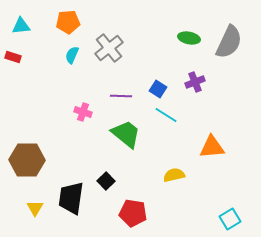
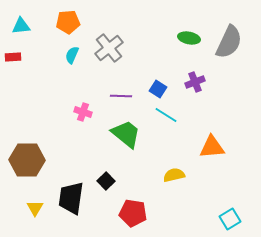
red rectangle: rotated 21 degrees counterclockwise
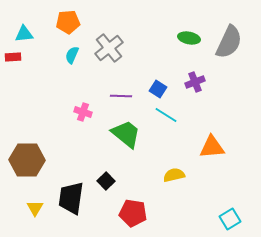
cyan triangle: moved 3 px right, 8 px down
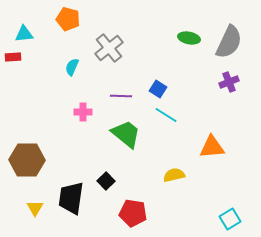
orange pentagon: moved 3 px up; rotated 20 degrees clockwise
cyan semicircle: moved 12 px down
purple cross: moved 34 px right
pink cross: rotated 18 degrees counterclockwise
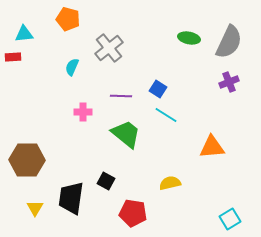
yellow semicircle: moved 4 px left, 8 px down
black square: rotated 18 degrees counterclockwise
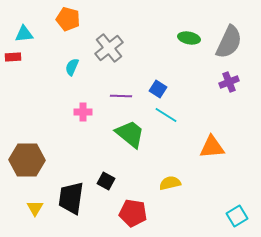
green trapezoid: moved 4 px right
cyan square: moved 7 px right, 3 px up
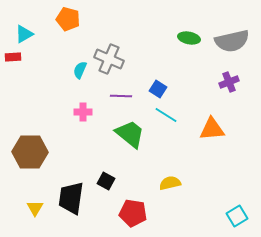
cyan triangle: rotated 24 degrees counterclockwise
gray semicircle: moved 3 px right, 1 px up; rotated 52 degrees clockwise
gray cross: moved 11 px down; rotated 28 degrees counterclockwise
cyan semicircle: moved 8 px right, 3 px down
orange triangle: moved 18 px up
brown hexagon: moved 3 px right, 8 px up
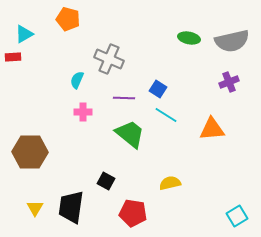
cyan semicircle: moved 3 px left, 10 px down
purple line: moved 3 px right, 2 px down
black trapezoid: moved 9 px down
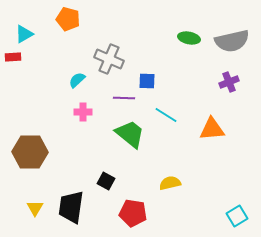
cyan semicircle: rotated 24 degrees clockwise
blue square: moved 11 px left, 8 px up; rotated 30 degrees counterclockwise
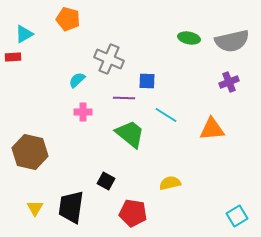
brown hexagon: rotated 12 degrees clockwise
